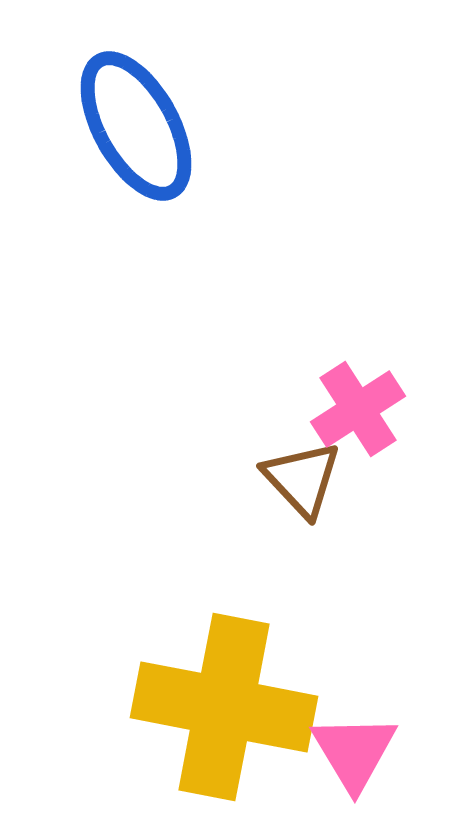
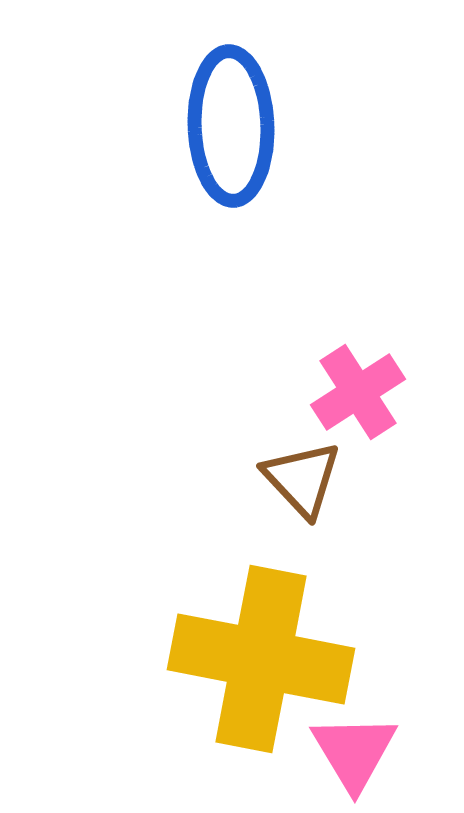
blue ellipse: moved 95 px right; rotated 27 degrees clockwise
pink cross: moved 17 px up
yellow cross: moved 37 px right, 48 px up
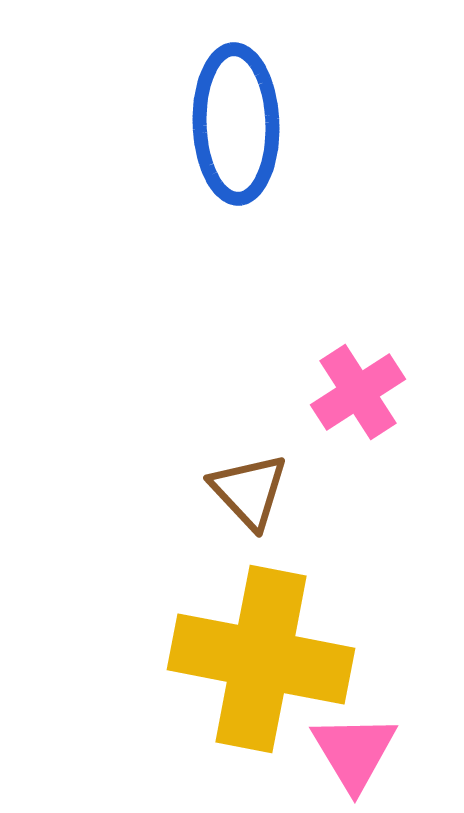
blue ellipse: moved 5 px right, 2 px up
brown triangle: moved 53 px left, 12 px down
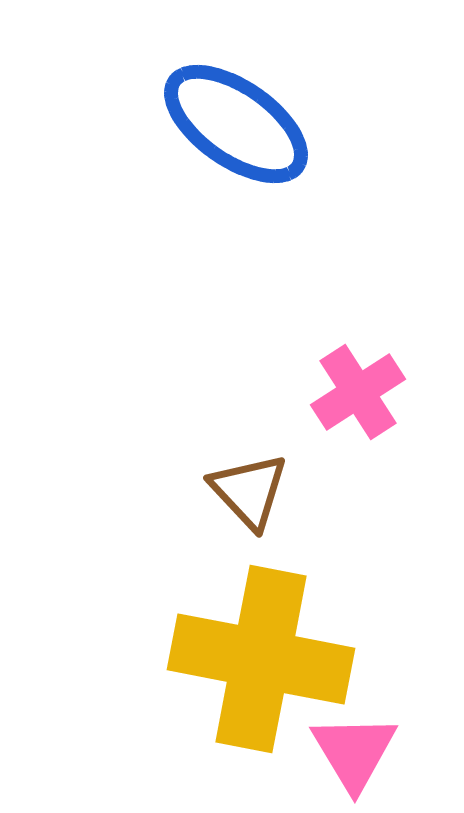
blue ellipse: rotated 53 degrees counterclockwise
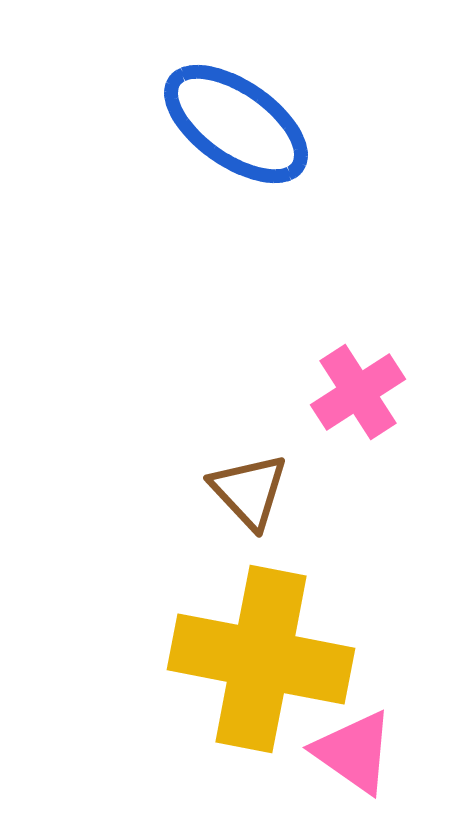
pink triangle: rotated 24 degrees counterclockwise
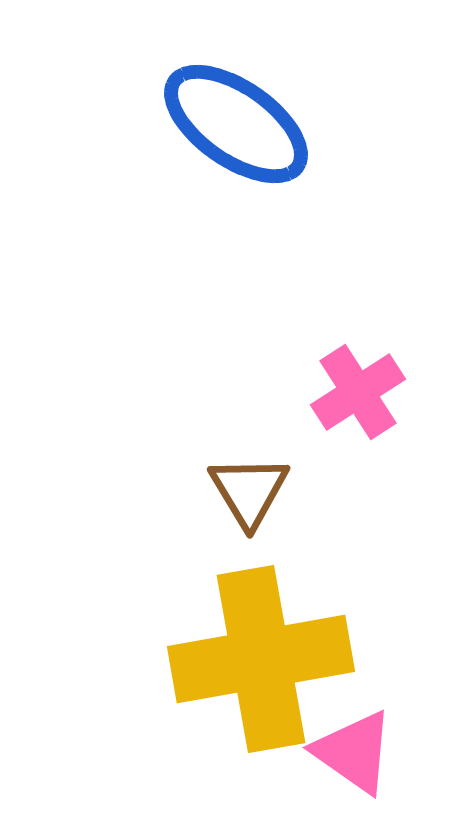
brown triangle: rotated 12 degrees clockwise
yellow cross: rotated 21 degrees counterclockwise
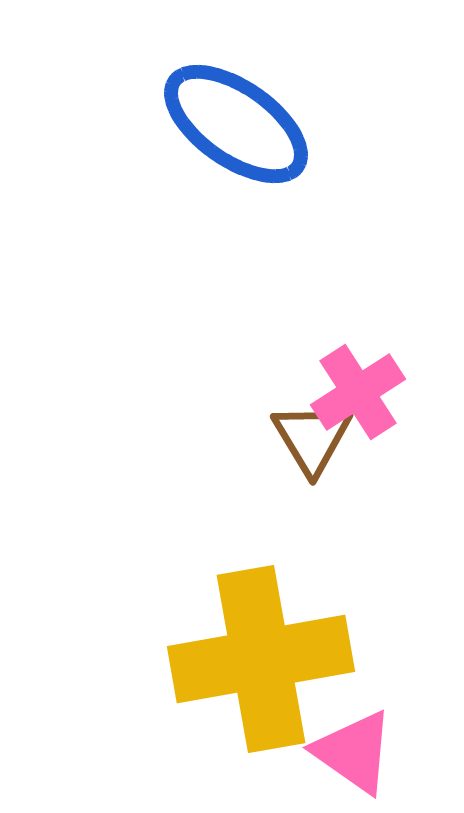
brown triangle: moved 63 px right, 53 px up
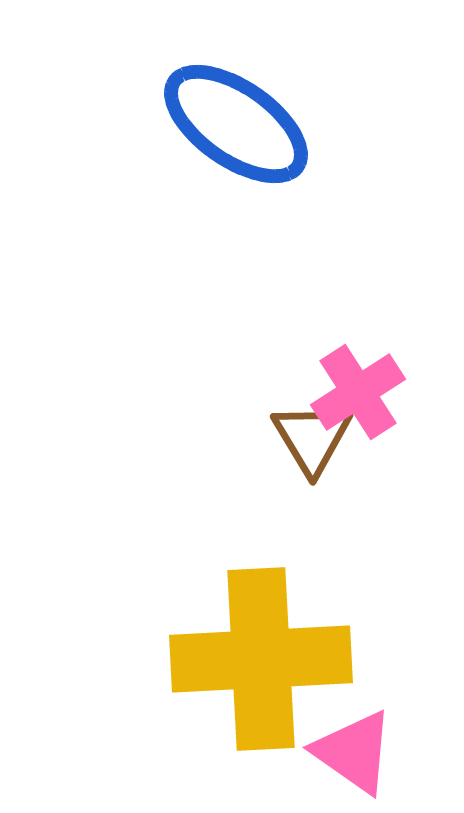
yellow cross: rotated 7 degrees clockwise
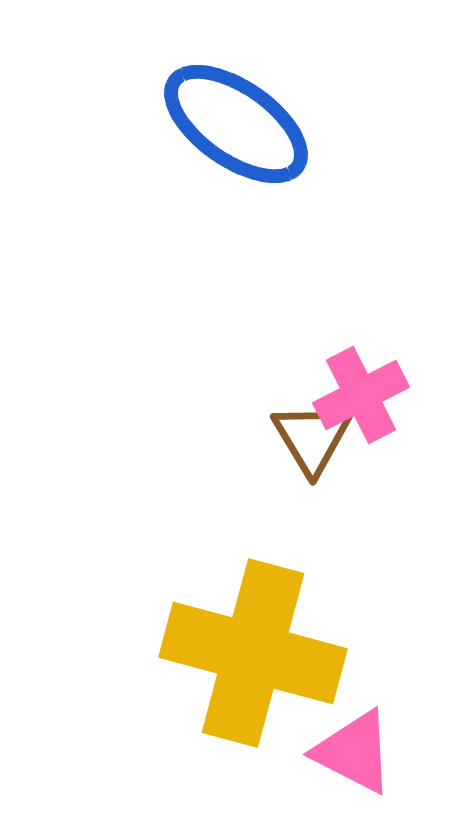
pink cross: moved 3 px right, 3 px down; rotated 6 degrees clockwise
yellow cross: moved 8 px left, 6 px up; rotated 18 degrees clockwise
pink triangle: rotated 8 degrees counterclockwise
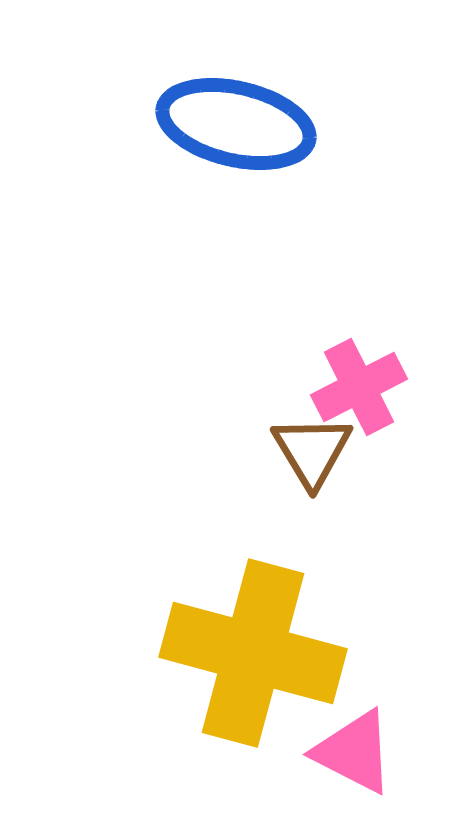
blue ellipse: rotated 22 degrees counterclockwise
pink cross: moved 2 px left, 8 px up
brown triangle: moved 13 px down
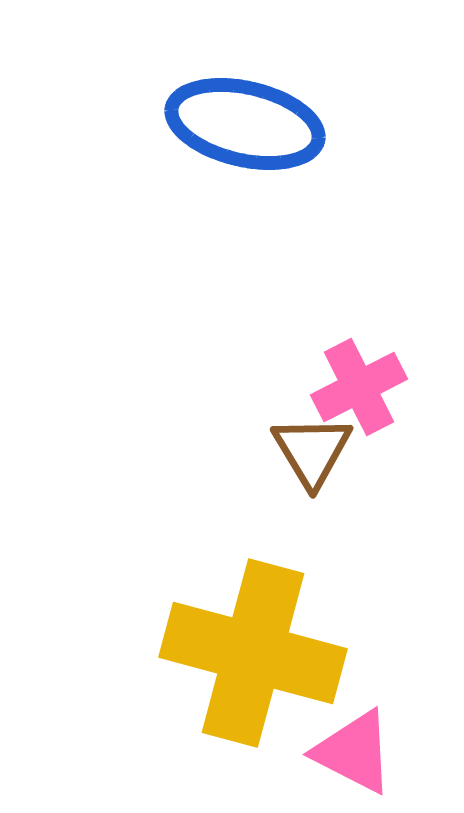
blue ellipse: moved 9 px right
